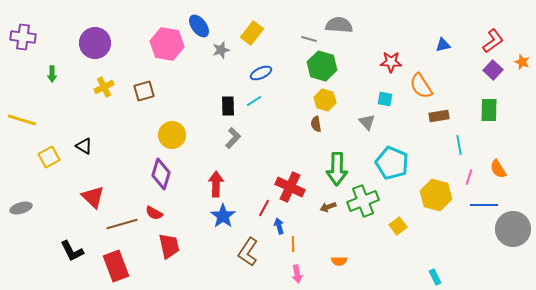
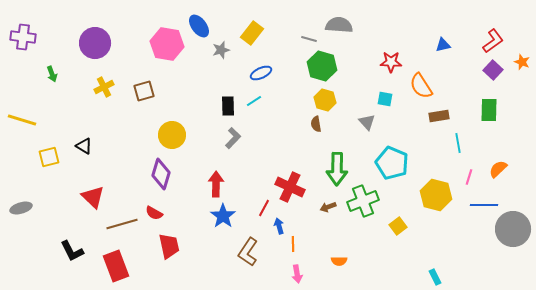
green arrow at (52, 74): rotated 21 degrees counterclockwise
cyan line at (459, 145): moved 1 px left, 2 px up
yellow square at (49, 157): rotated 15 degrees clockwise
orange semicircle at (498, 169): rotated 78 degrees clockwise
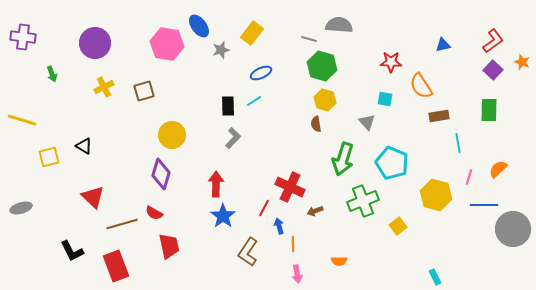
green arrow at (337, 169): moved 6 px right, 10 px up; rotated 16 degrees clockwise
brown arrow at (328, 207): moved 13 px left, 4 px down
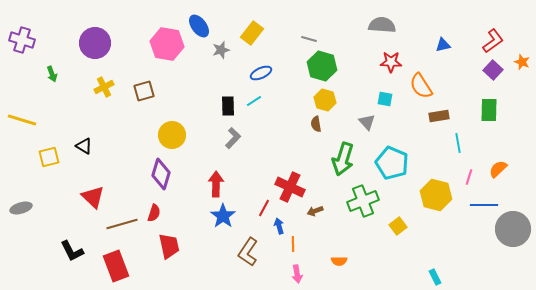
gray semicircle at (339, 25): moved 43 px right
purple cross at (23, 37): moved 1 px left, 3 px down; rotated 10 degrees clockwise
red semicircle at (154, 213): rotated 102 degrees counterclockwise
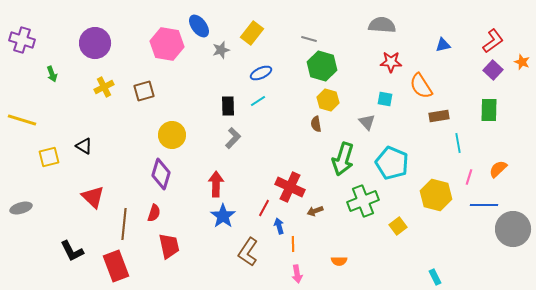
yellow hexagon at (325, 100): moved 3 px right
cyan line at (254, 101): moved 4 px right
brown line at (122, 224): moved 2 px right; rotated 68 degrees counterclockwise
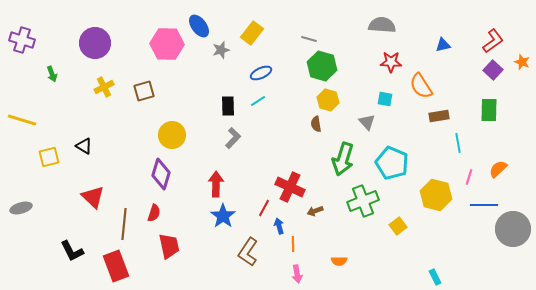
pink hexagon at (167, 44): rotated 8 degrees counterclockwise
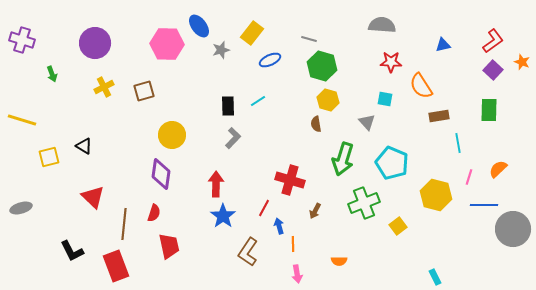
blue ellipse at (261, 73): moved 9 px right, 13 px up
purple diamond at (161, 174): rotated 8 degrees counterclockwise
red cross at (290, 187): moved 7 px up; rotated 8 degrees counterclockwise
green cross at (363, 201): moved 1 px right, 2 px down
brown arrow at (315, 211): rotated 42 degrees counterclockwise
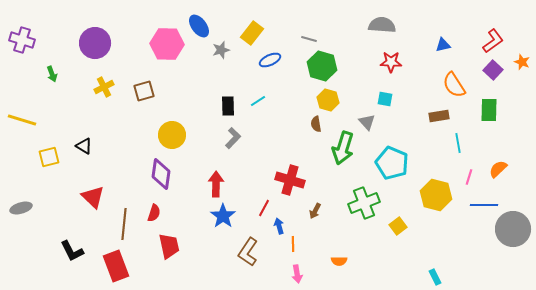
orange semicircle at (421, 86): moved 33 px right, 1 px up
green arrow at (343, 159): moved 11 px up
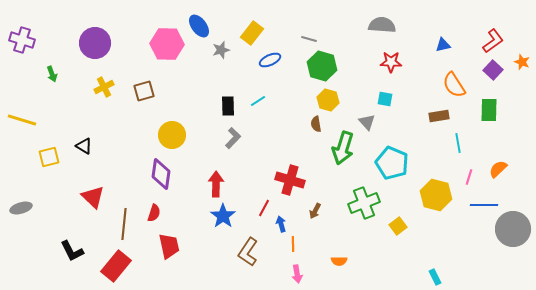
blue arrow at (279, 226): moved 2 px right, 2 px up
red rectangle at (116, 266): rotated 60 degrees clockwise
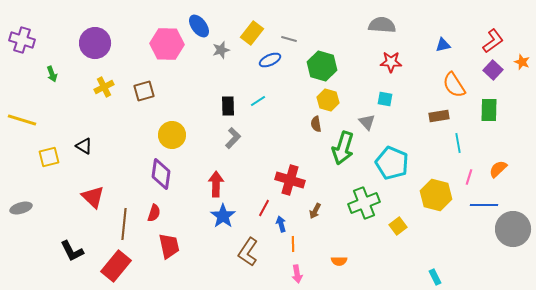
gray line at (309, 39): moved 20 px left
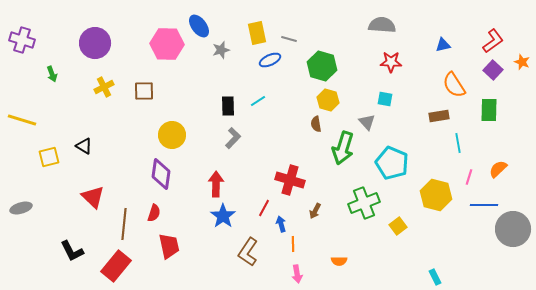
yellow rectangle at (252, 33): moved 5 px right; rotated 50 degrees counterclockwise
brown square at (144, 91): rotated 15 degrees clockwise
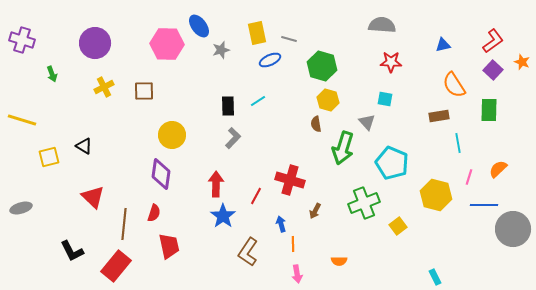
red line at (264, 208): moved 8 px left, 12 px up
